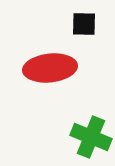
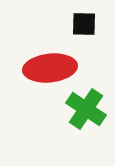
green cross: moved 5 px left, 28 px up; rotated 12 degrees clockwise
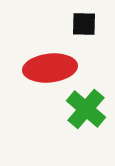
green cross: rotated 6 degrees clockwise
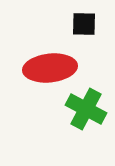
green cross: rotated 12 degrees counterclockwise
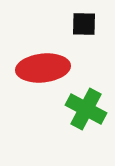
red ellipse: moved 7 px left
